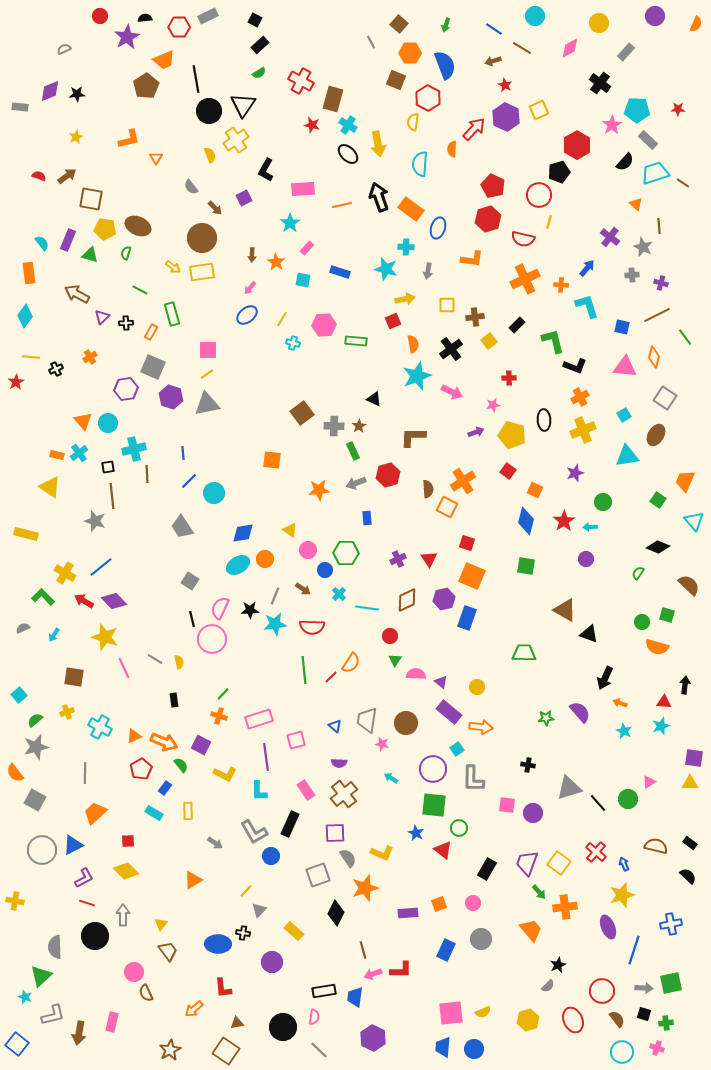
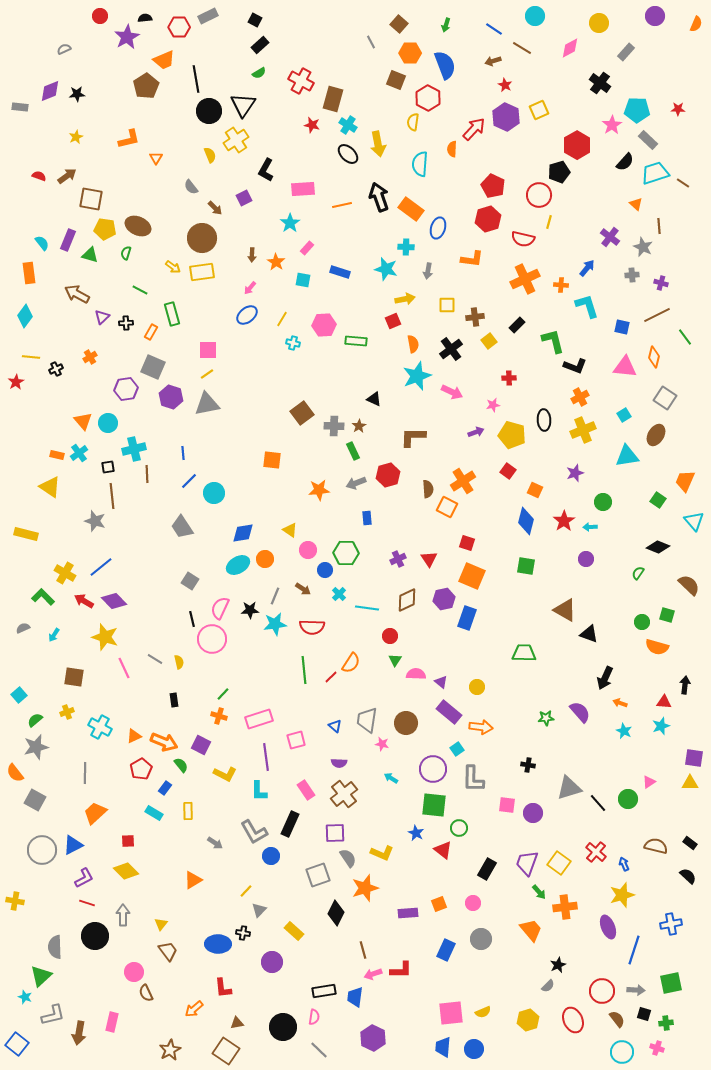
gray arrow at (644, 988): moved 8 px left, 2 px down
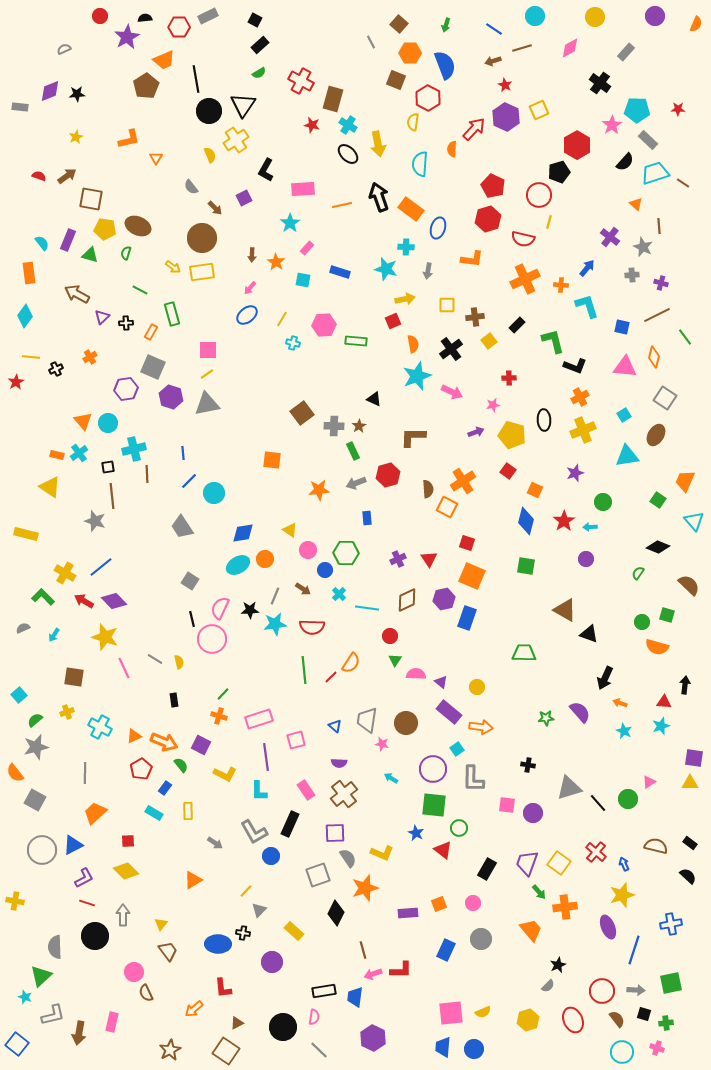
yellow circle at (599, 23): moved 4 px left, 6 px up
brown line at (522, 48): rotated 48 degrees counterclockwise
brown triangle at (237, 1023): rotated 16 degrees counterclockwise
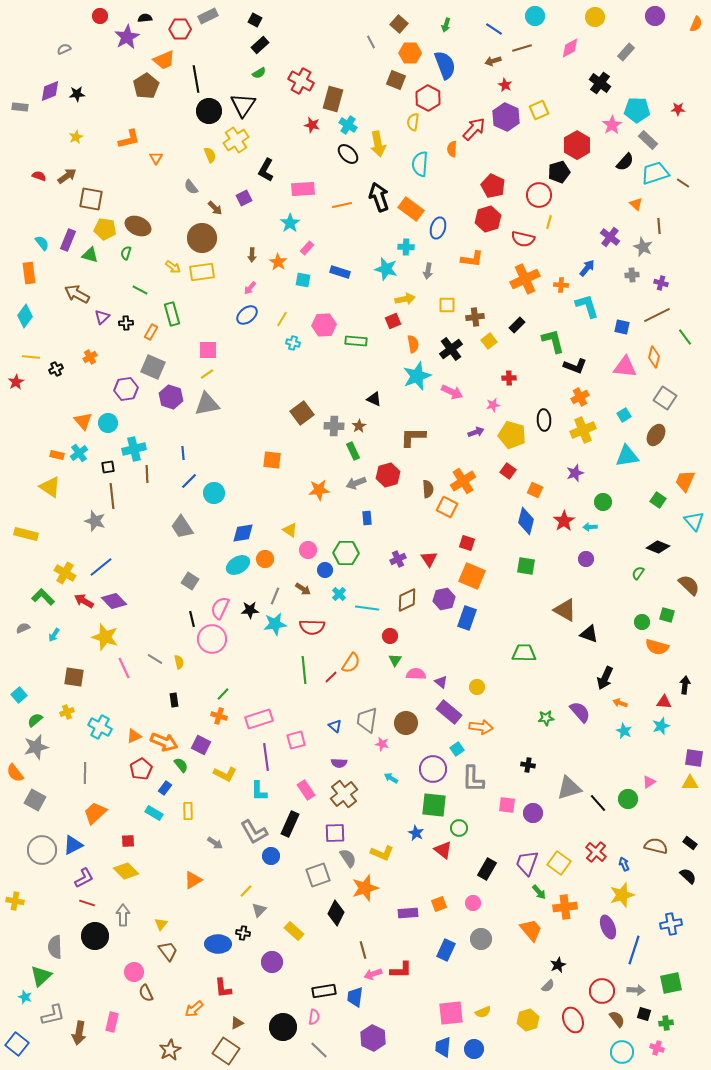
red hexagon at (179, 27): moved 1 px right, 2 px down
orange star at (276, 262): moved 2 px right
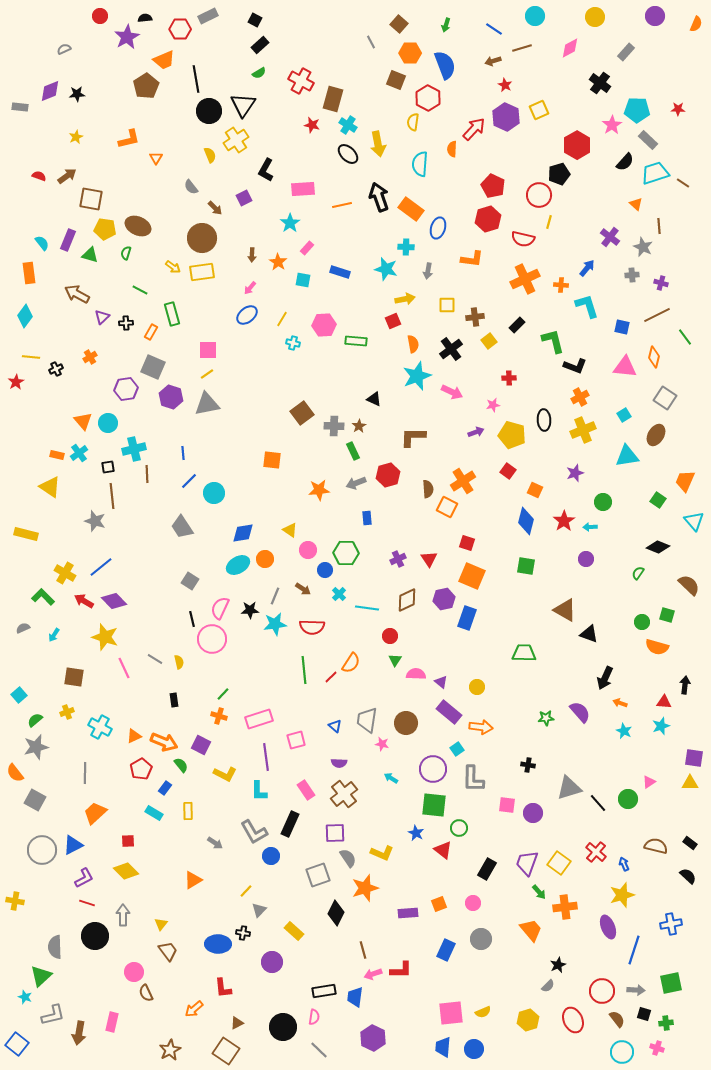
black pentagon at (559, 172): moved 2 px down
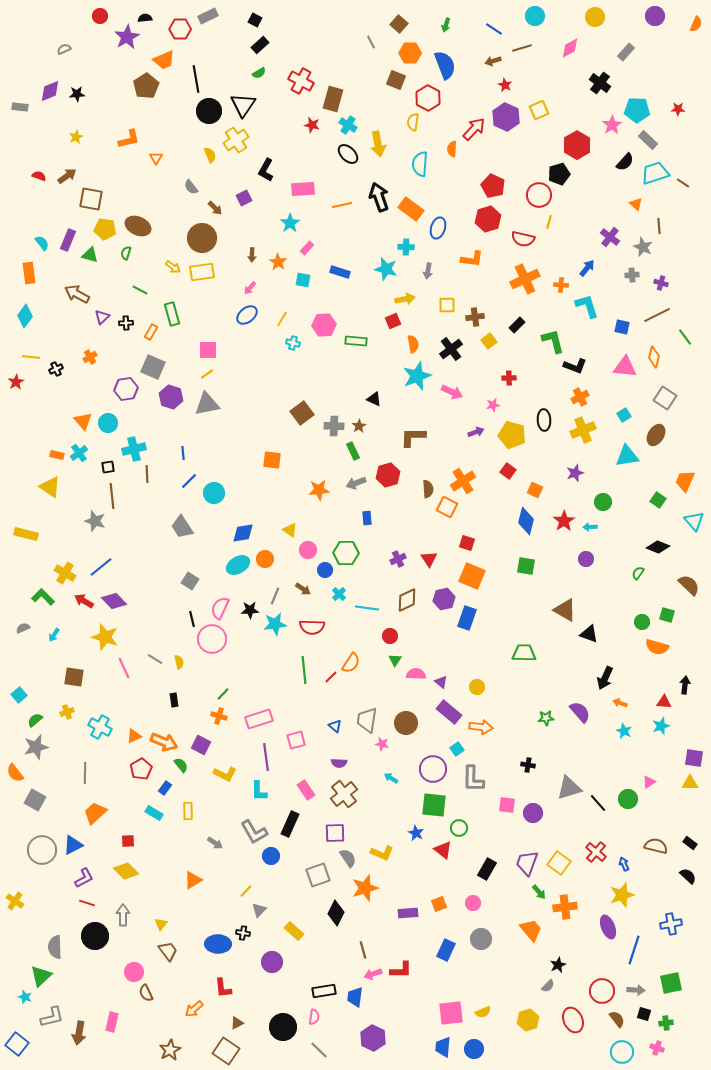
yellow cross at (15, 901): rotated 24 degrees clockwise
gray L-shape at (53, 1015): moved 1 px left, 2 px down
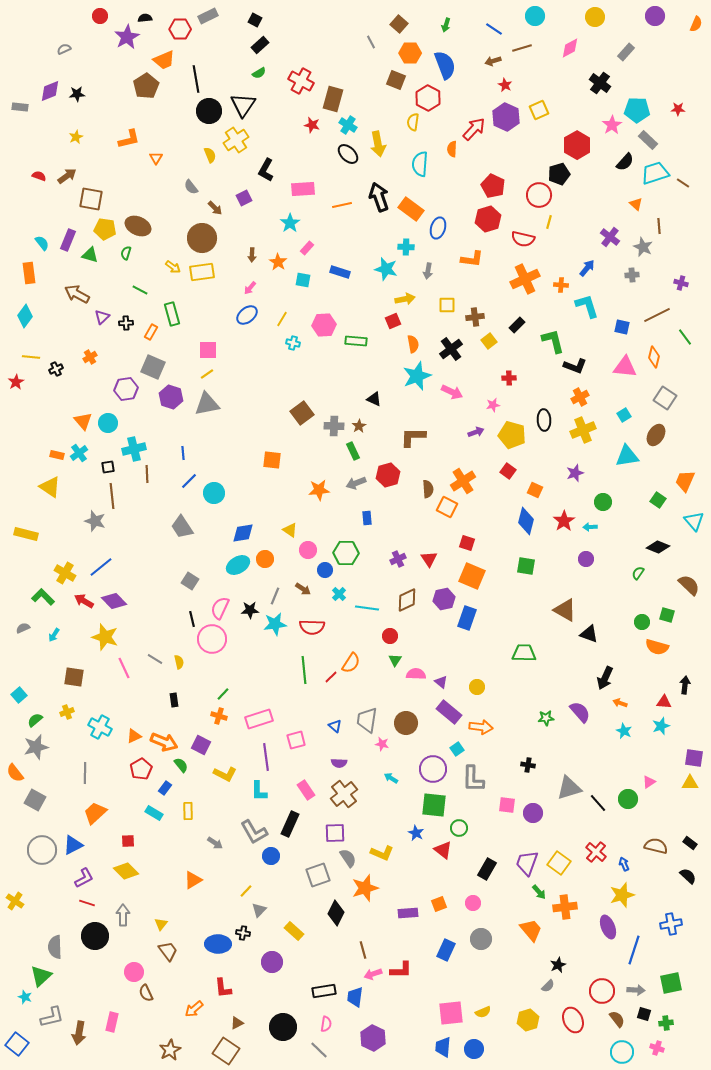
purple cross at (661, 283): moved 20 px right
pink semicircle at (314, 1017): moved 12 px right, 7 px down
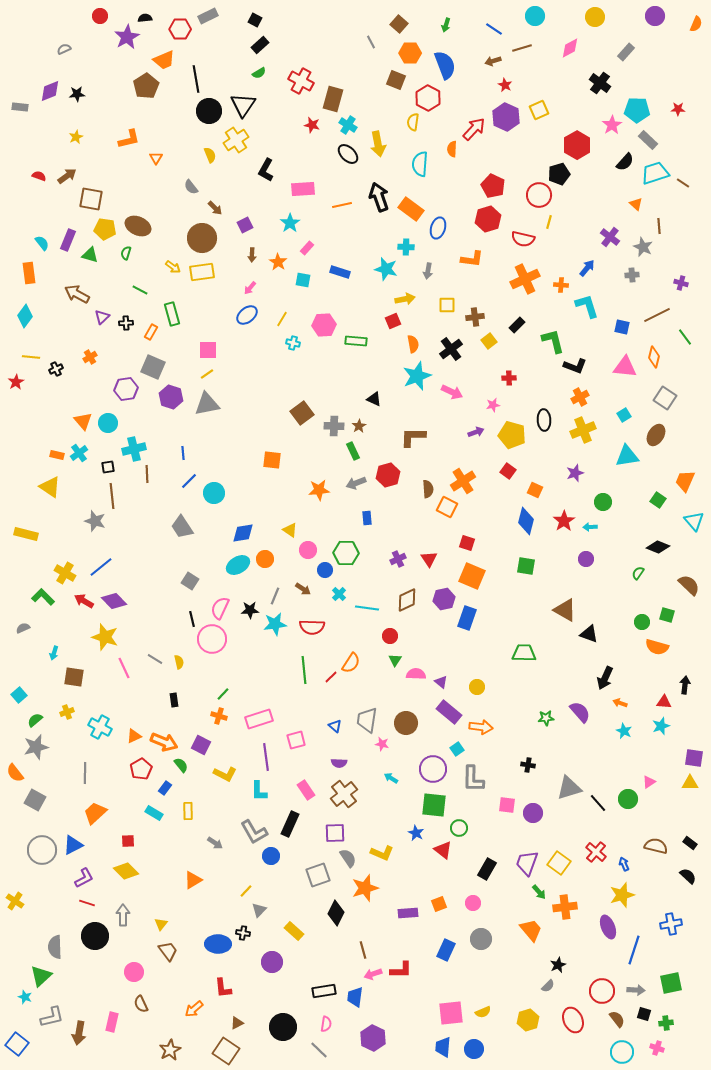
purple square at (244, 198): moved 1 px right, 27 px down
cyan arrow at (54, 635): moved 18 px down; rotated 16 degrees counterclockwise
brown semicircle at (146, 993): moved 5 px left, 11 px down
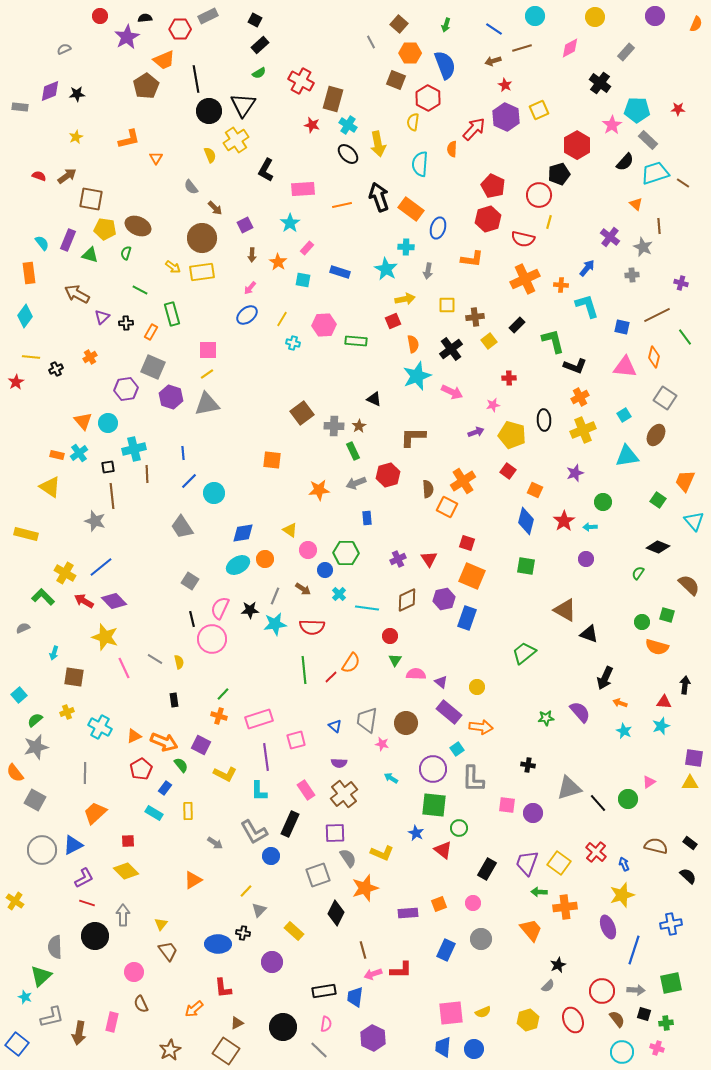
cyan star at (386, 269): rotated 15 degrees clockwise
green trapezoid at (524, 653): rotated 40 degrees counterclockwise
green arrow at (539, 892): rotated 133 degrees clockwise
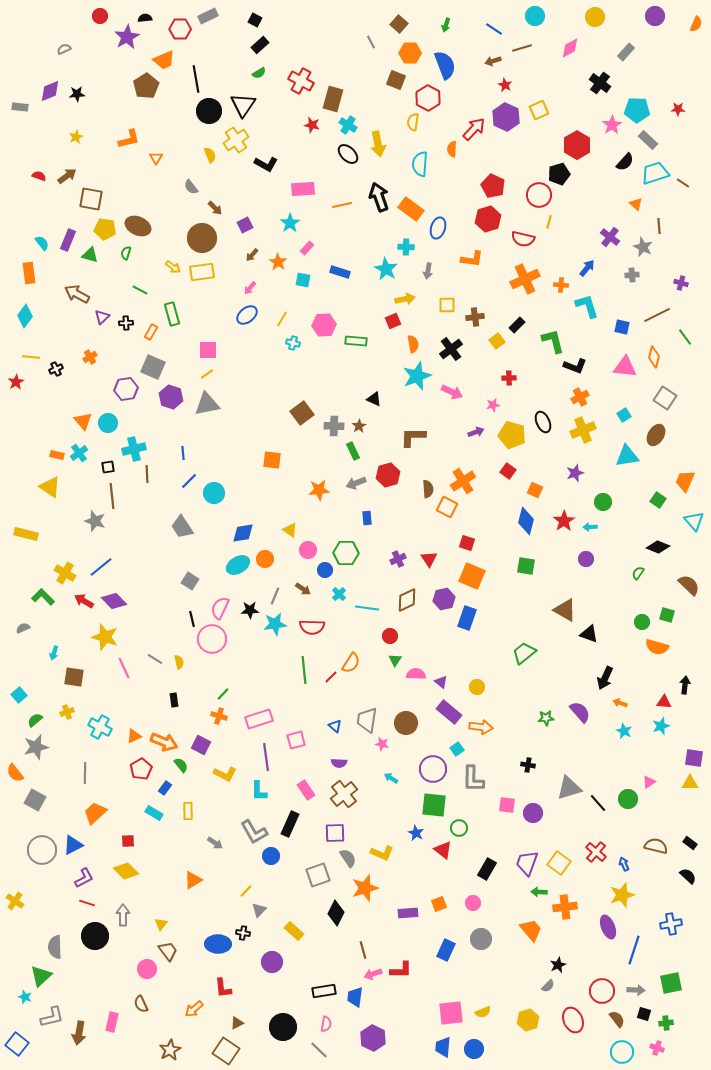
black L-shape at (266, 170): moved 6 px up; rotated 90 degrees counterclockwise
brown arrow at (252, 255): rotated 40 degrees clockwise
yellow square at (489, 341): moved 8 px right
black ellipse at (544, 420): moved 1 px left, 2 px down; rotated 20 degrees counterclockwise
pink circle at (134, 972): moved 13 px right, 3 px up
